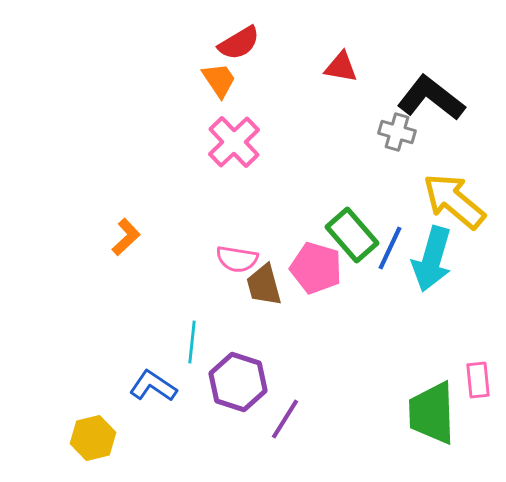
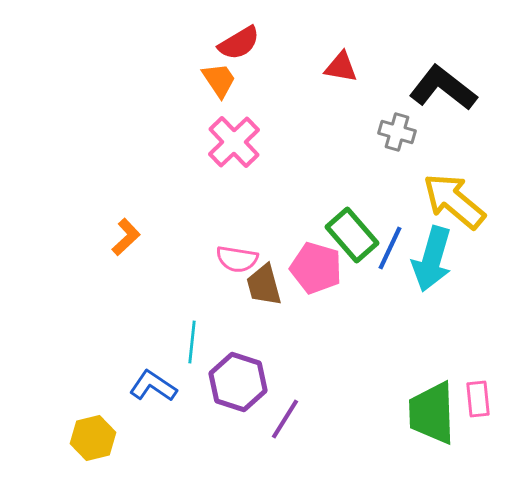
black L-shape: moved 12 px right, 10 px up
pink rectangle: moved 19 px down
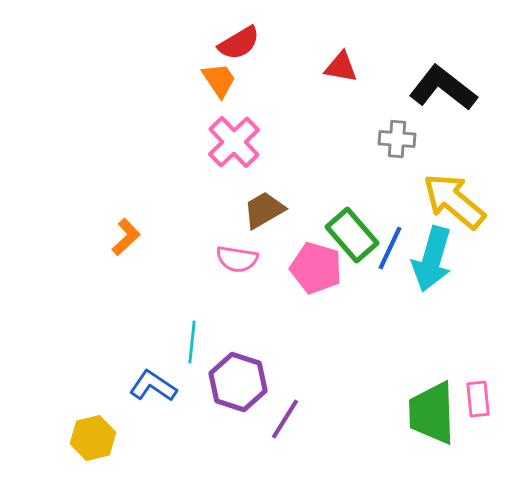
gray cross: moved 7 px down; rotated 12 degrees counterclockwise
brown trapezoid: moved 75 px up; rotated 75 degrees clockwise
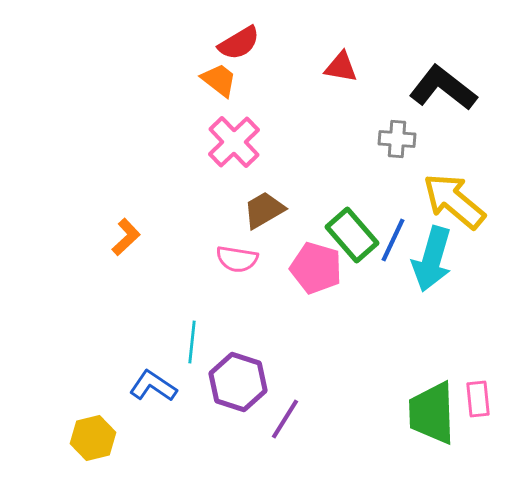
orange trapezoid: rotated 18 degrees counterclockwise
blue line: moved 3 px right, 8 px up
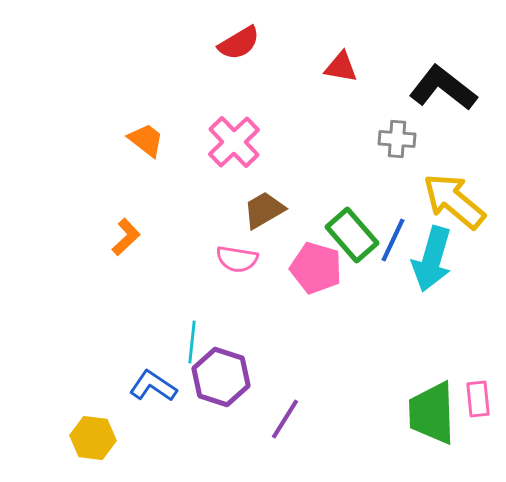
orange trapezoid: moved 73 px left, 60 px down
purple hexagon: moved 17 px left, 5 px up
yellow hexagon: rotated 21 degrees clockwise
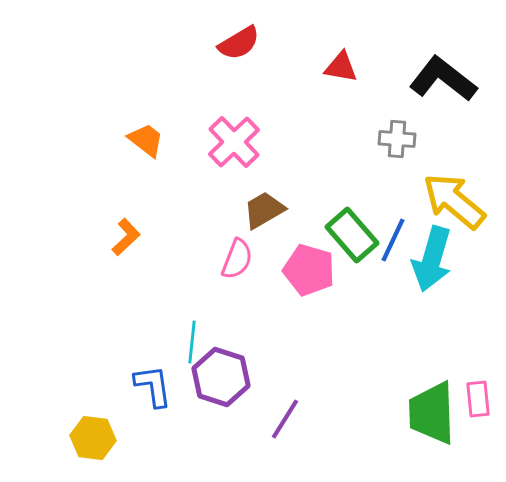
black L-shape: moved 9 px up
pink semicircle: rotated 78 degrees counterclockwise
pink pentagon: moved 7 px left, 2 px down
blue L-shape: rotated 48 degrees clockwise
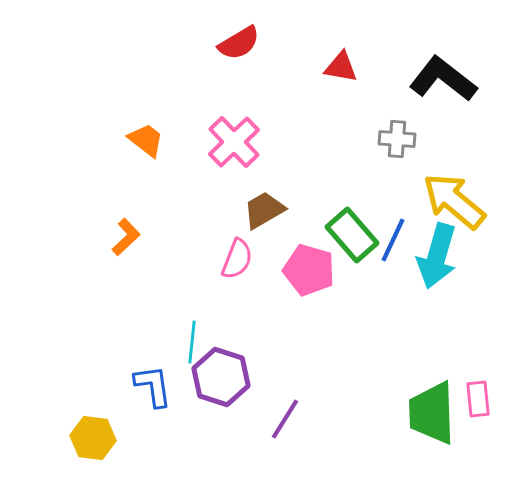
cyan arrow: moved 5 px right, 3 px up
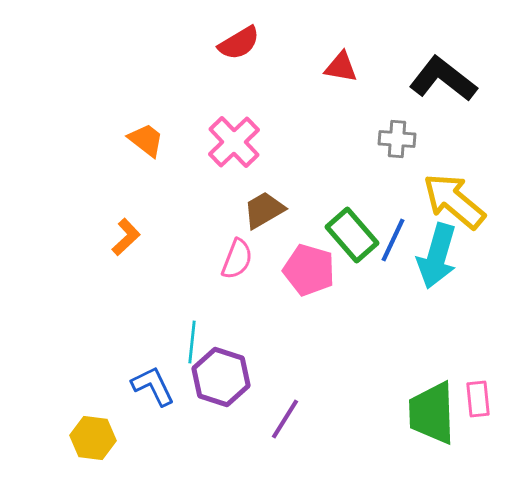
blue L-shape: rotated 18 degrees counterclockwise
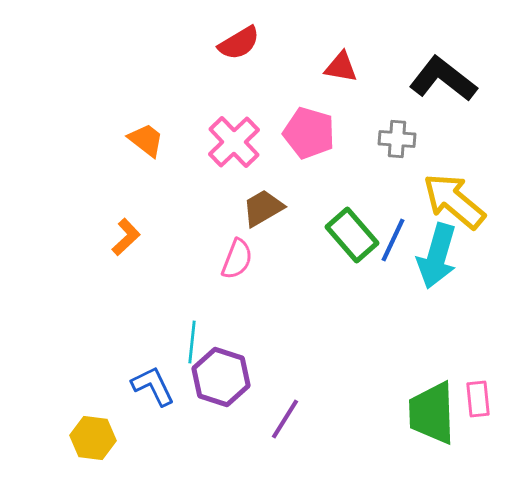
brown trapezoid: moved 1 px left, 2 px up
pink pentagon: moved 137 px up
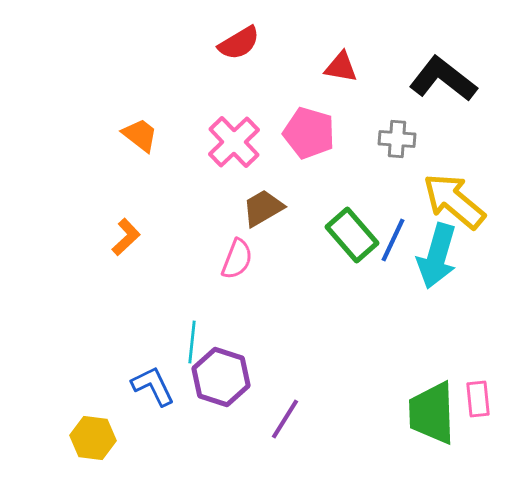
orange trapezoid: moved 6 px left, 5 px up
